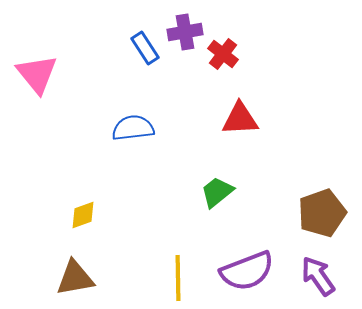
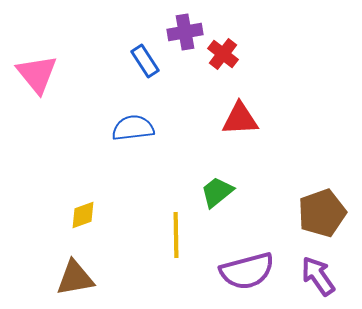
blue rectangle: moved 13 px down
purple semicircle: rotated 6 degrees clockwise
yellow line: moved 2 px left, 43 px up
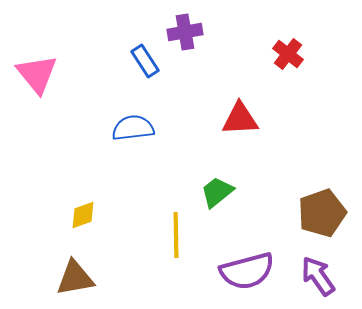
red cross: moved 65 px right
